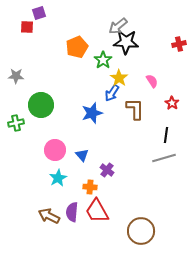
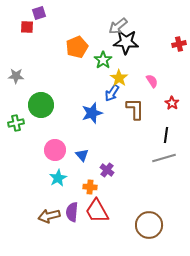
brown arrow: rotated 40 degrees counterclockwise
brown circle: moved 8 px right, 6 px up
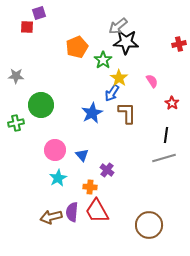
brown L-shape: moved 8 px left, 4 px down
blue star: rotated 10 degrees counterclockwise
brown arrow: moved 2 px right, 1 px down
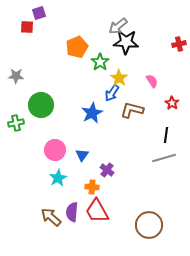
green star: moved 3 px left, 2 px down
brown L-shape: moved 5 px right, 3 px up; rotated 75 degrees counterclockwise
blue triangle: rotated 16 degrees clockwise
orange cross: moved 2 px right
brown arrow: rotated 55 degrees clockwise
